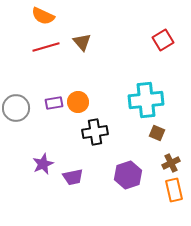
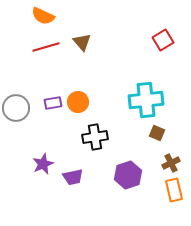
purple rectangle: moved 1 px left
black cross: moved 5 px down
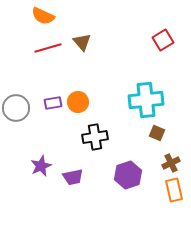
red line: moved 2 px right, 1 px down
purple star: moved 2 px left, 2 px down
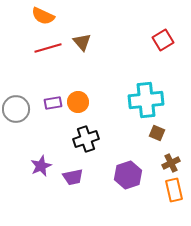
gray circle: moved 1 px down
black cross: moved 9 px left, 2 px down; rotated 10 degrees counterclockwise
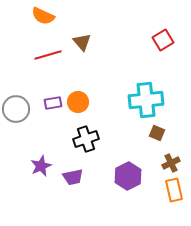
red line: moved 7 px down
purple hexagon: moved 1 px down; rotated 8 degrees counterclockwise
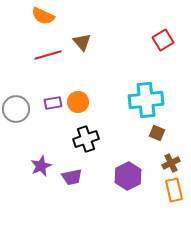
purple trapezoid: moved 1 px left
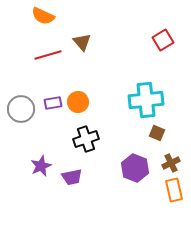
gray circle: moved 5 px right
purple hexagon: moved 7 px right, 8 px up; rotated 12 degrees counterclockwise
